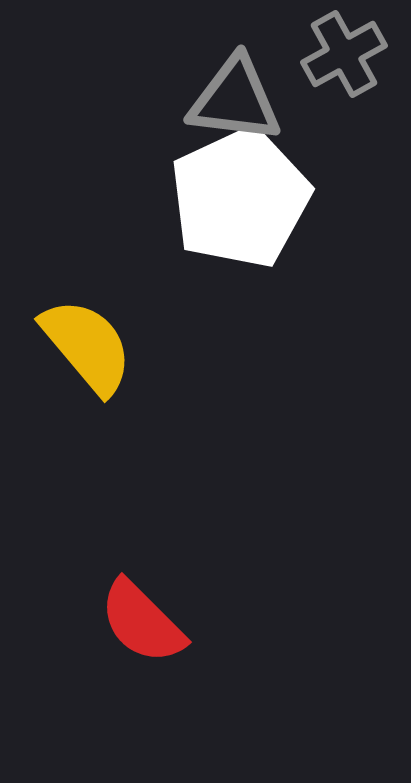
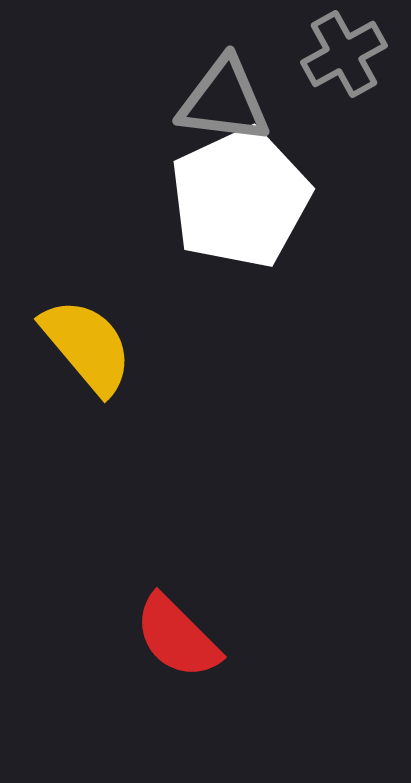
gray triangle: moved 11 px left, 1 px down
red semicircle: moved 35 px right, 15 px down
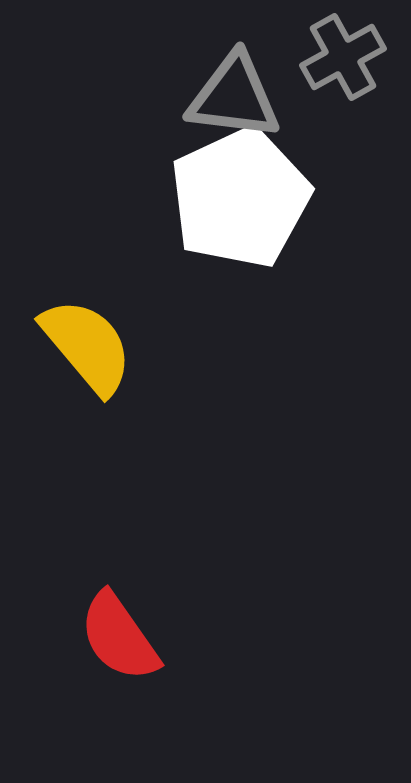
gray cross: moved 1 px left, 3 px down
gray triangle: moved 10 px right, 4 px up
red semicircle: moved 58 px left; rotated 10 degrees clockwise
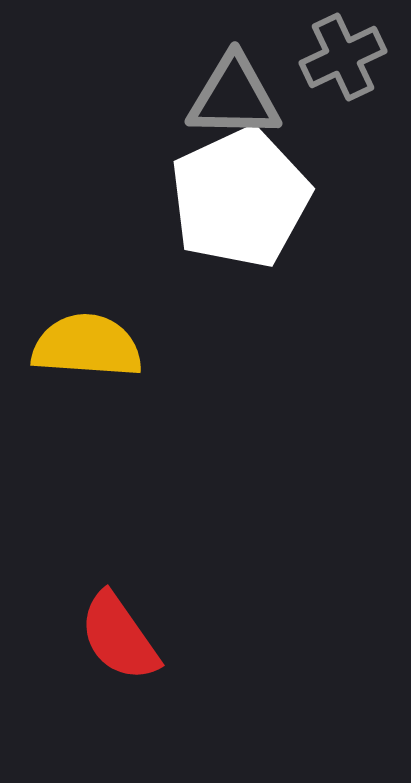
gray cross: rotated 4 degrees clockwise
gray triangle: rotated 6 degrees counterclockwise
yellow semicircle: rotated 46 degrees counterclockwise
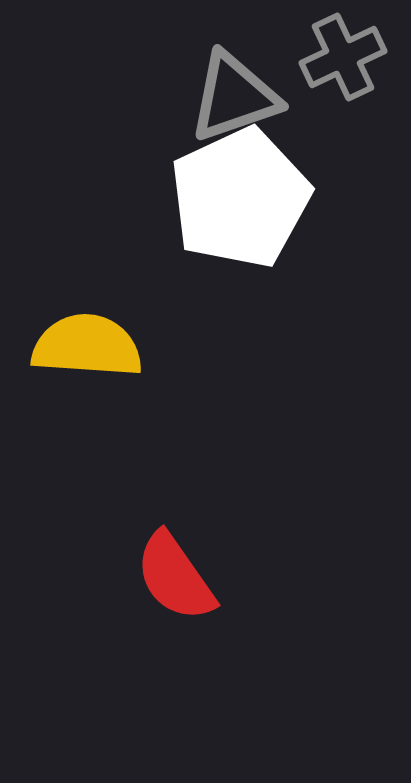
gray triangle: rotated 20 degrees counterclockwise
red semicircle: moved 56 px right, 60 px up
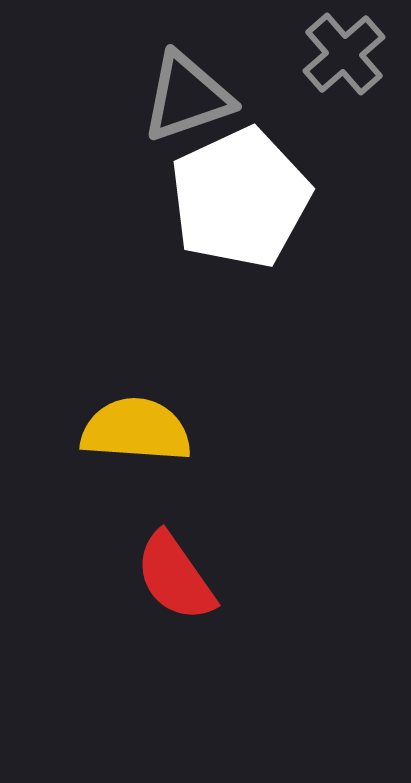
gray cross: moved 1 px right, 3 px up; rotated 16 degrees counterclockwise
gray triangle: moved 47 px left
yellow semicircle: moved 49 px right, 84 px down
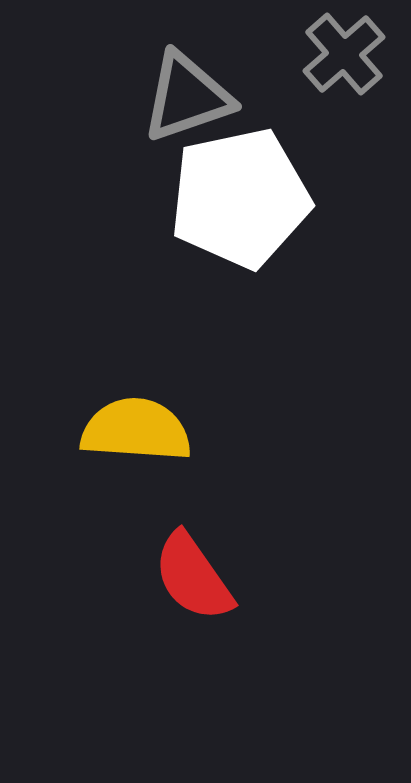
white pentagon: rotated 13 degrees clockwise
red semicircle: moved 18 px right
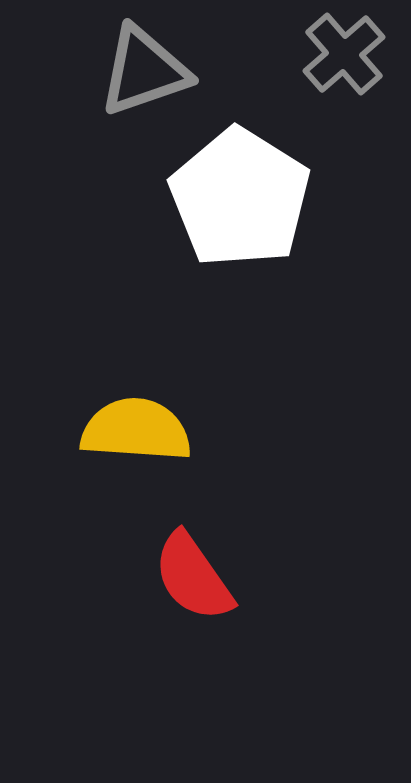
gray triangle: moved 43 px left, 26 px up
white pentagon: rotated 28 degrees counterclockwise
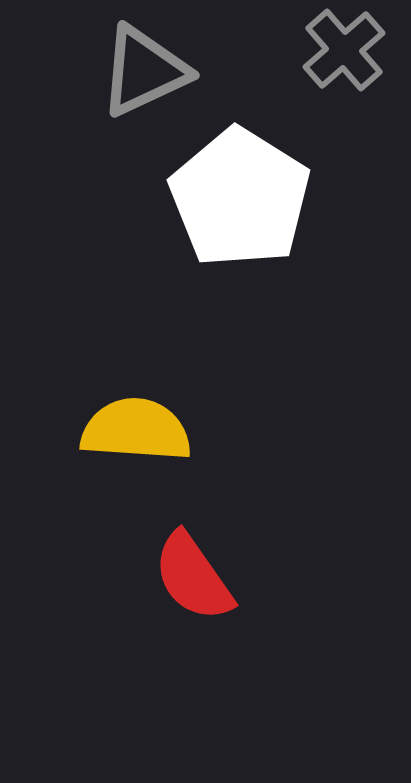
gray cross: moved 4 px up
gray triangle: rotated 6 degrees counterclockwise
